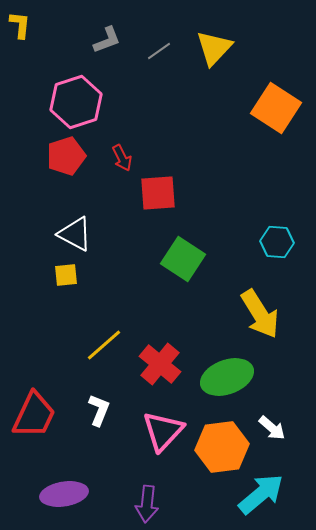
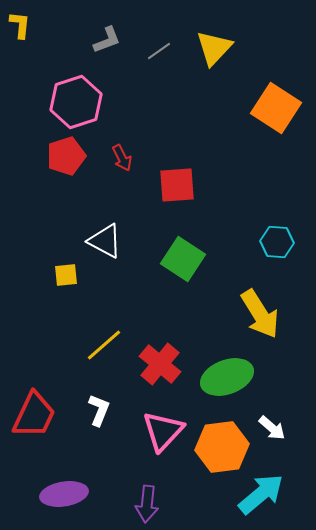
red square: moved 19 px right, 8 px up
white triangle: moved 30 px right, 7 px down
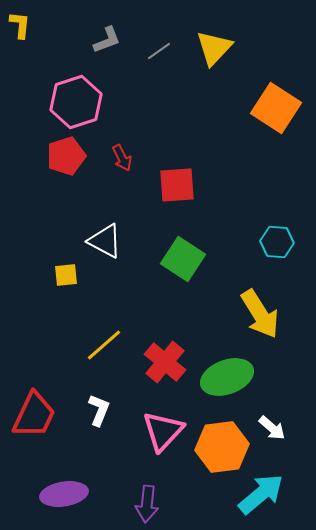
red cross: moved 5 px right, 2 px up
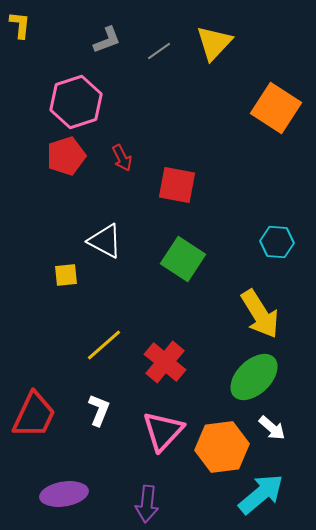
yellow triangle: moved 5 px up
red square: rotated 15 degrees clockwise
green ellipse: moved 27 px right; rotated 24 degrees counterclockwise
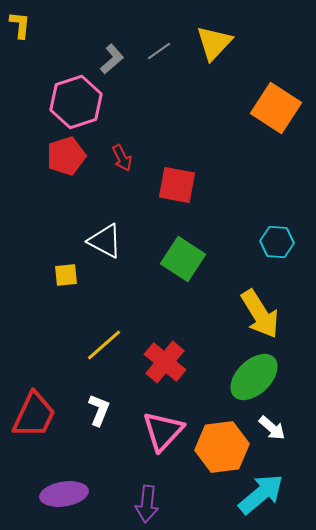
gray L-shape: moved 5 px right, 19 px down; rotated 20 degrees counterclockwise
